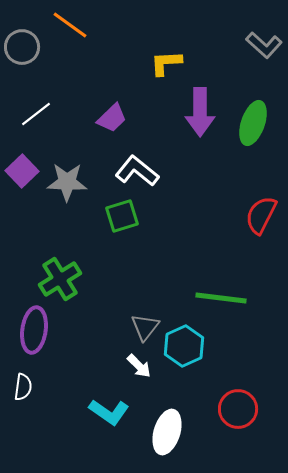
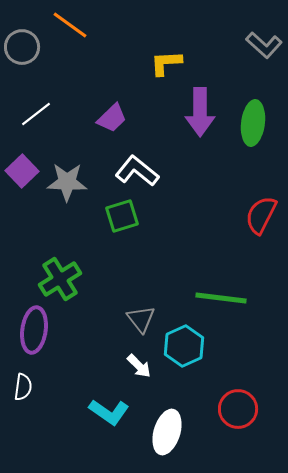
green ellipse: rotated 12 degrees counterclockwise
gray triangle: moved 4 px left, 8 px up; rotated 16 degrees counterclockwise
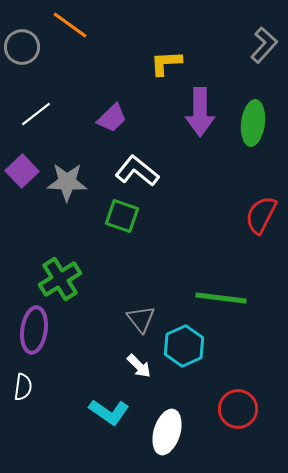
gray L-shape: rotated 90 degrees counterclockwise
green square: rotated 36 degrees clockwise
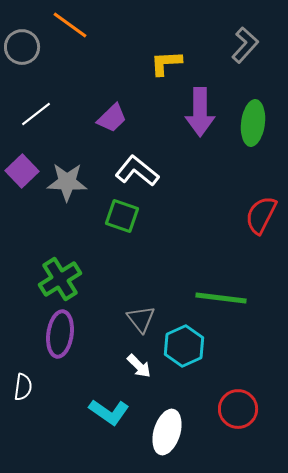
gray L-shape: moved 19 px left
purple ellipse: moved 26 px right, 4 px down
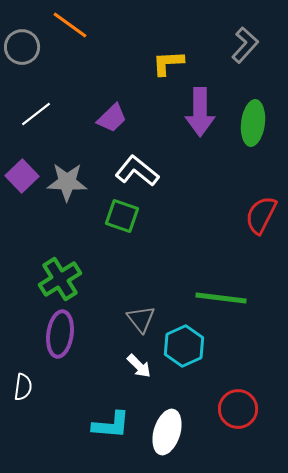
yellow L-shape: moved 2 px right
purple square: moved 5 px down
cyan L-shape: moved 2 px right, 13 px down; rotated 30 degrees counterclockwise
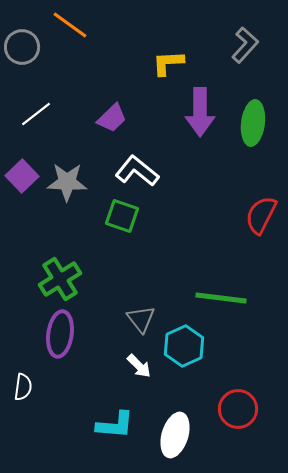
cyan L-shape: moved 4 px right
white ellipse: moved 8 px right, 3 px down
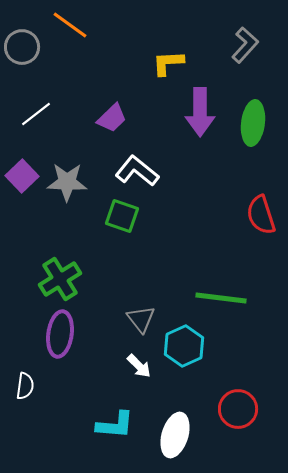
red semicircle: rotated 45 degrees counterclockwise
white semicircle: moved 2 px right, 1 px up
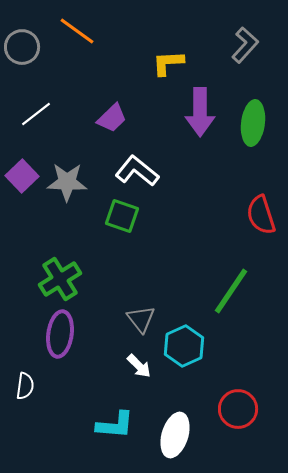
orange line: moved 7 px right, 6 px down
green line: moved 10 px right, 7 px up; rotated 63 degrees counterclockwise
